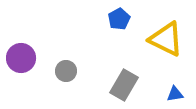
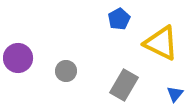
yellow triangle: moved 5 px left, 4 px down
purple circle: moved 3 px left
blue triangle: rotated 42 degrees counterclockwise
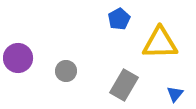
yellow triangle: moved 1 px left; rotated 27 degrees counterclockwise
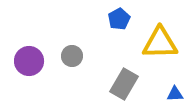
purple circle: moved 11 px right, 3 px down
gray circle: moved 6 px right, 15 px up
gray rectangle: moved 1 px up
blue triangle: rotated 48 degrees clockwise
